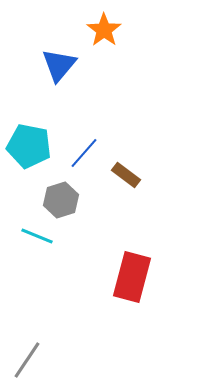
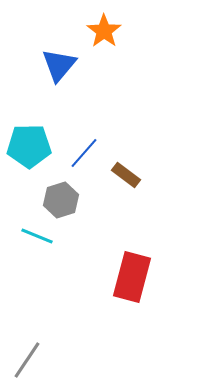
orange star: moved 1 px down
cyan pentagon: rotated 12 degrees counterclockwise
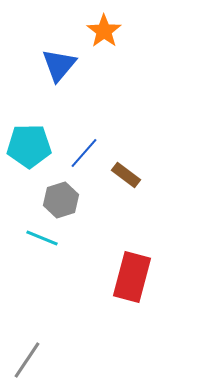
cyan line: moved 5 px right, 2 px down
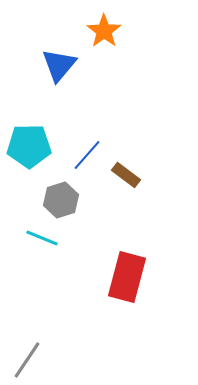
blue line: moved 3 px right, 2 px down
red rectangle: moved 5 px left
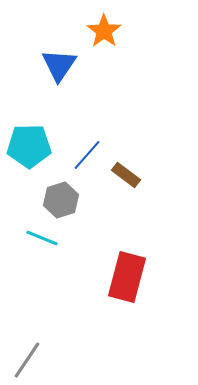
blue triangle: rotated 6 degrees counterclockwise
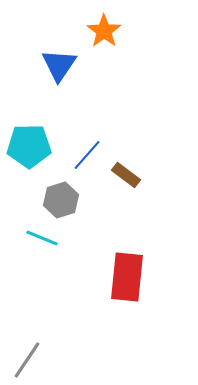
red rectangle: rotated 9 degrees counterclockwise
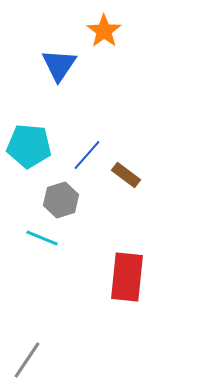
cyan pentagon: rotated 6 degrees clockwise
